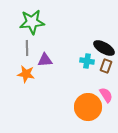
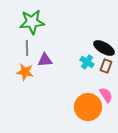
cyan cross: moved 1 px down; rotated 24 degrees clockwise
orange star: moved 1 px left, 2 px up
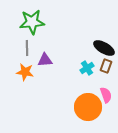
cyan cross: moved 6 px down; rotated 24 degrees clockwise
pink semicircle: rotated 14 degrees clockwise
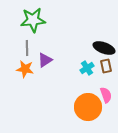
green star: moved 1 px right, 2 px up
black ellipse: rotated 10 degrees counterclockwise
purple triangle: rotated 28 degrees counterclockwise
brown rectangle: rotated 32 degrees counterclockwise
orange star: moved 3 px up
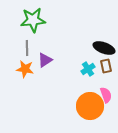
cyan cross: moved 1 px right, 1 px down
orange circle: moved 2 px right, 1 px up
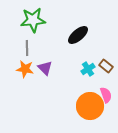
black ellipse: moved 26 px left, 13 px up; rotated 60 degrees counterclockwise
purple triangle: moved 8 px down; rotated 42 degrees counterclockwise
brown rectangle: rotated 40 degrees counterclockwise
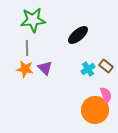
orange circle: moved 5 px right, 4 px down
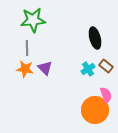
black ellipse: moved 17 px right, 3 px down; rotated 65 degrees counterclockwise
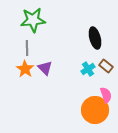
orange star: rotated 24 degrees clockwise
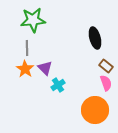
cyan cross: moved 30 px left, 16 px down
pink semicircle: moved 12 px up
